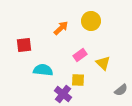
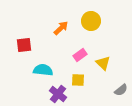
purple cross: moved 5 px left
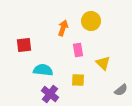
orange arrow: moved 2 px right; rotated 28 degrees counterclockwise
pink rectangle: moved 2 px left, 5 px up; rotated 64 degrees counterclockwise
purple cross: moved 8 px left
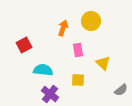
red square: rotated 21 degrees counterclockwise
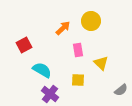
orange arrow: rotated 28 degrees clockwise
yellow triangle: moved 2 px left
cyan semicircle: moved 1 px left; rotated 24 degrees clockwise
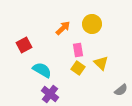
yellow circle: moved 1 px right, 3 px down
yellow square: moved 12 px up; rotated 32 degrees clockwise
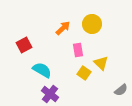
yellow square: moved 6 px right, 5 px down
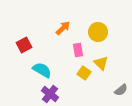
yellow circle: moved 6 px right, 8 px down
